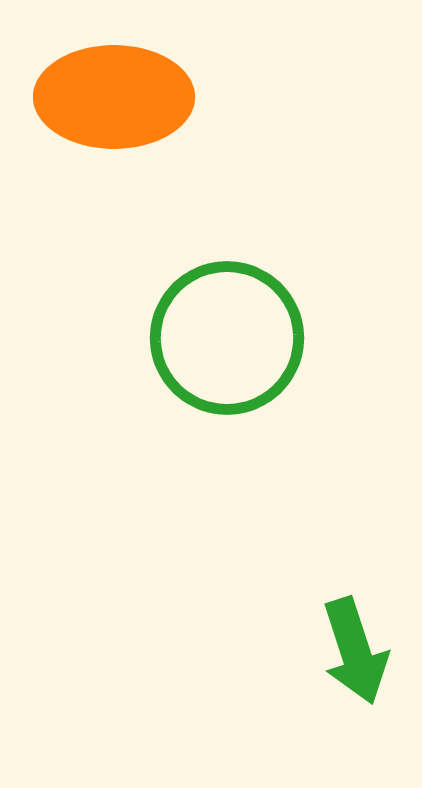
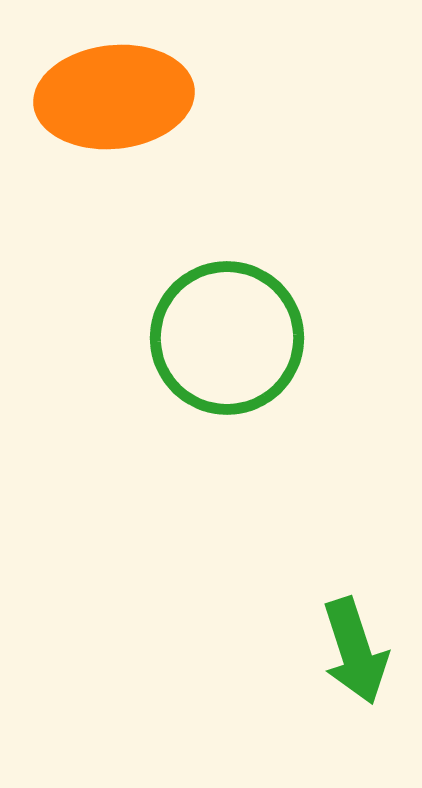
orange ellipse: rotated 6 degrees counterclockwise
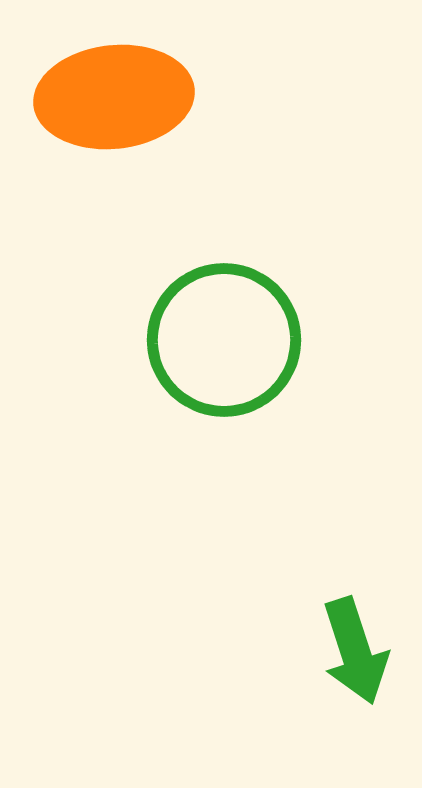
green circle: moved 3 px left, 2 px down
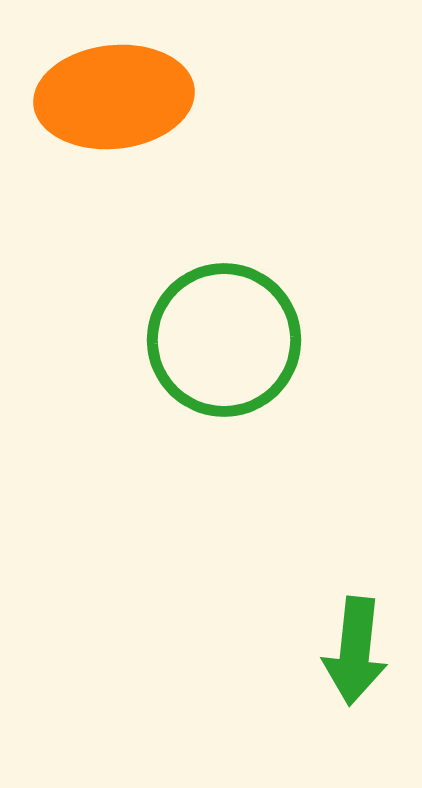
green arrow: rotated 24 degrees clockwise
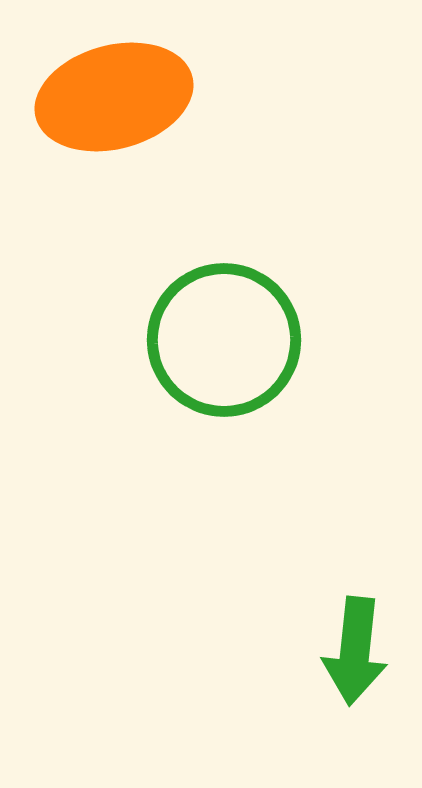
orange ellipse: rotated 9 degrees counterclockwise
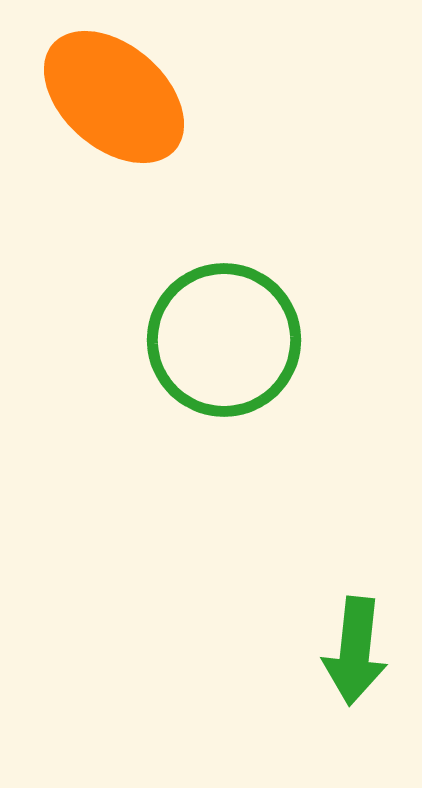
orange ellipse: rotated 56 degrees clockwise
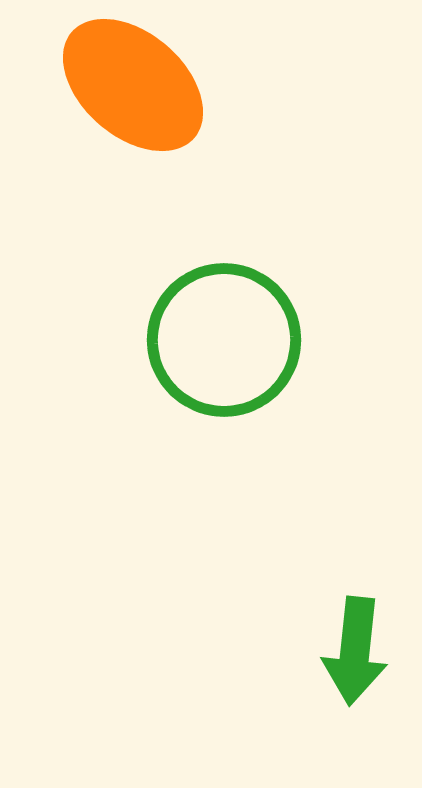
orange ellipse: moved 19 px right, 12 px up
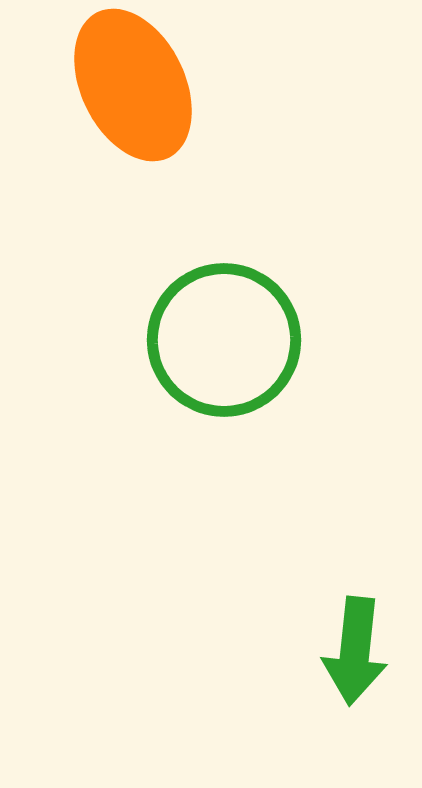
orange ellipse: rotated 23 degrees clockwise
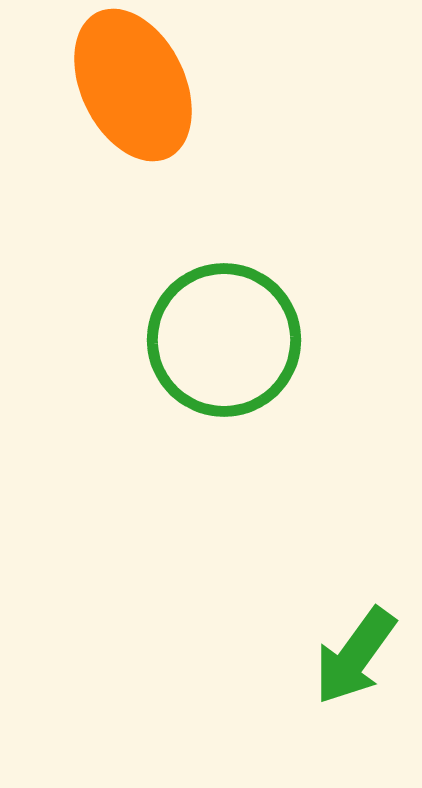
green arrow: moved 5 px down; rotated 30 degrees clockwise
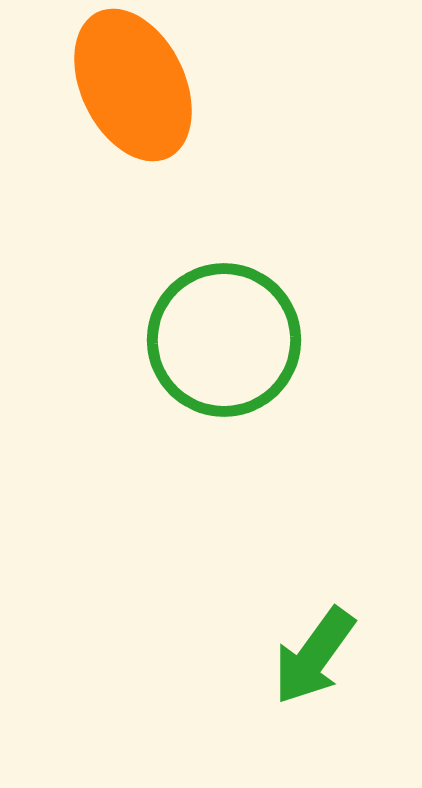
green arrow: moved 41 px left
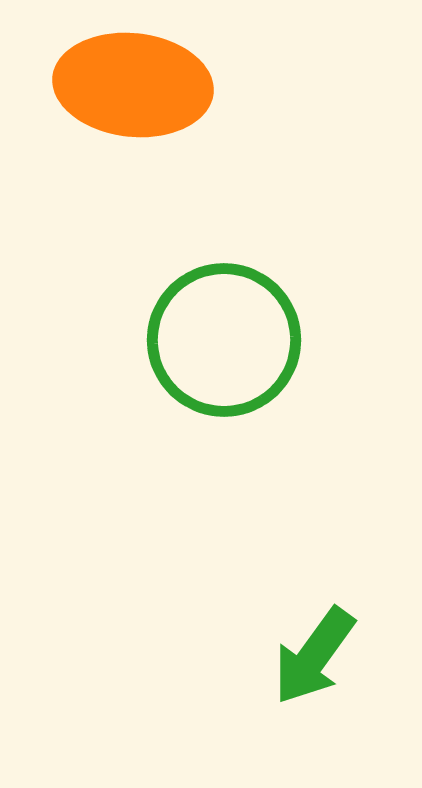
orange ellipse: rotated 58 degrees counterclockwise
